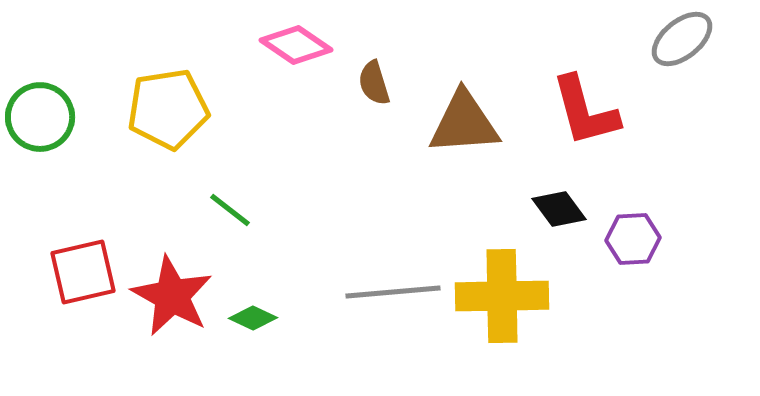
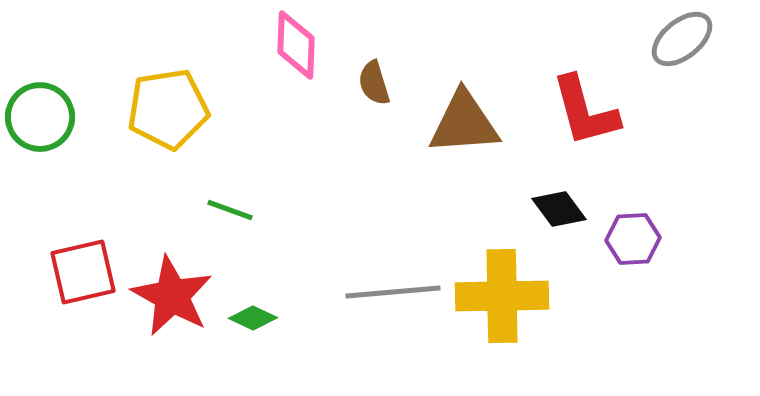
pink diamond: rotated 58 degrees clockwise
green line: rotated 18 degrees counterclockwise
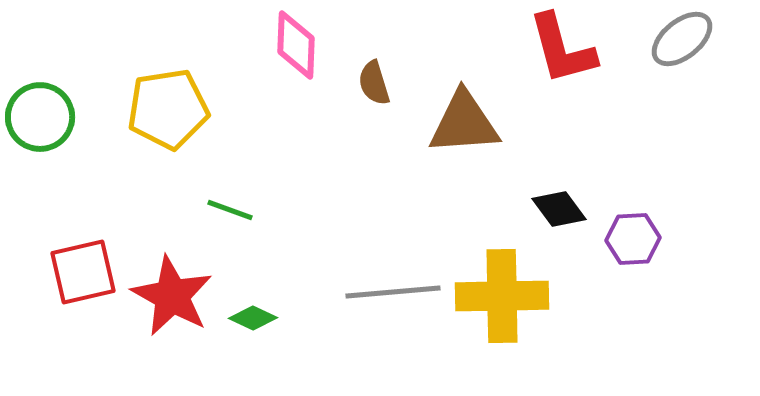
red L-shape: moved 23 px left, 62 px up
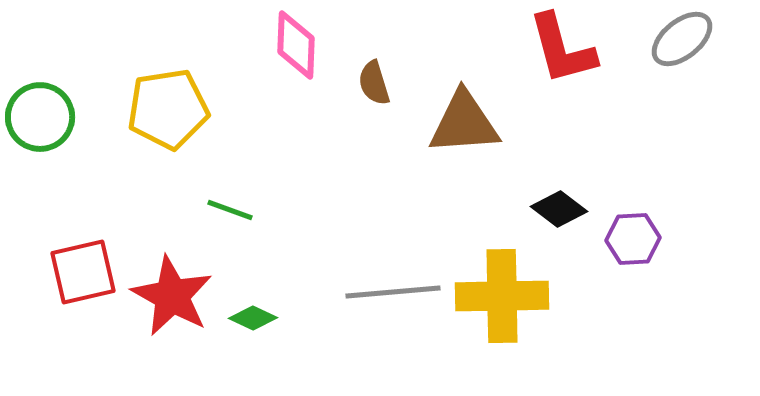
black diamond: rotated 16 degrees counterclockwise
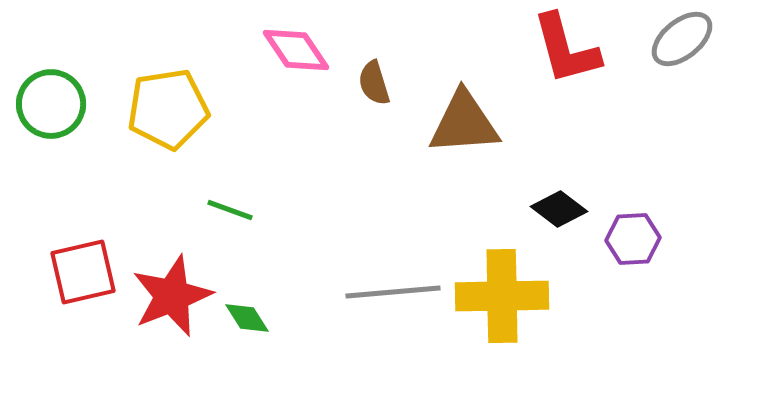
pink diamond: moved 5 px down; rotated 36 degrees counterclockwise
red L-shape: moved 4 px right
green circle: moved 11 px right, 13 px up
red star: rotated 22 degrees clockwise
green diamond: moved 6 px left; rotated 33 degrees clockwise
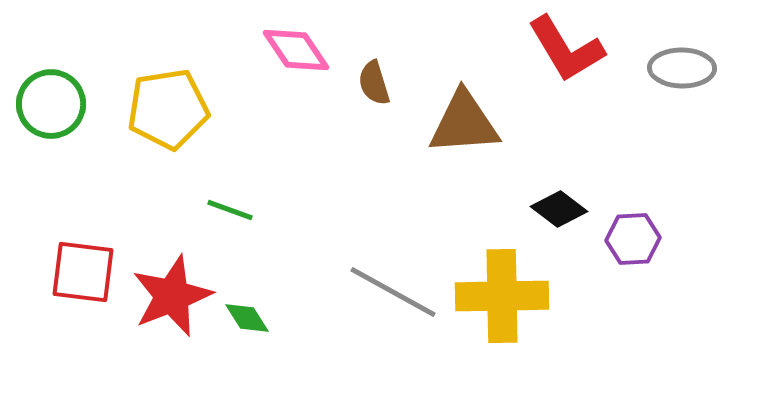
gray ellipse: moved 29 px down; rotated 40 degrees clockwise
red L-shape: rotated 16 degrees counterclockwise
red square: rotated 20 degrees clockwise
gray line: rotated 34 degrees clockwise
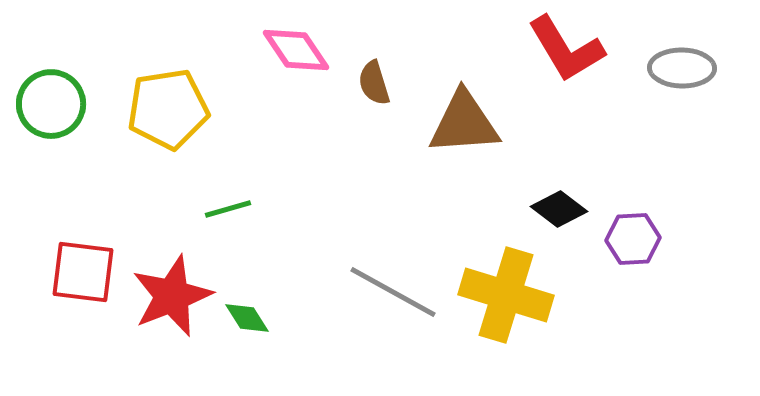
green line: moved 2 px left, 1 px up; rotated 36 degrees counterclockwise
yellow cross: moved 4 px right, 1 px up; rotated 18 degrees clockwise
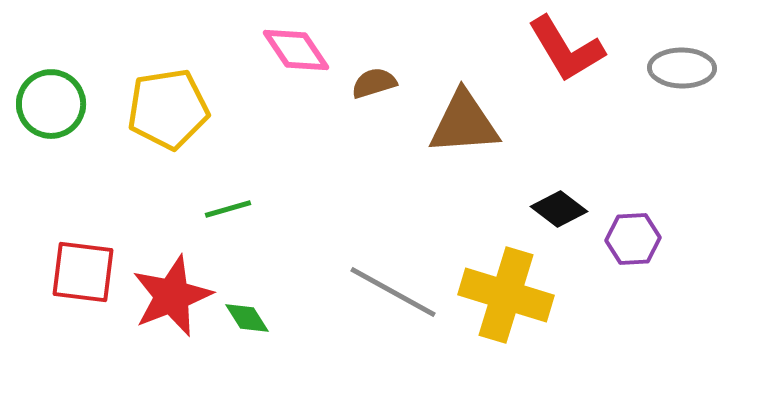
brown semicircle: rotated 90 degrees clockwise
